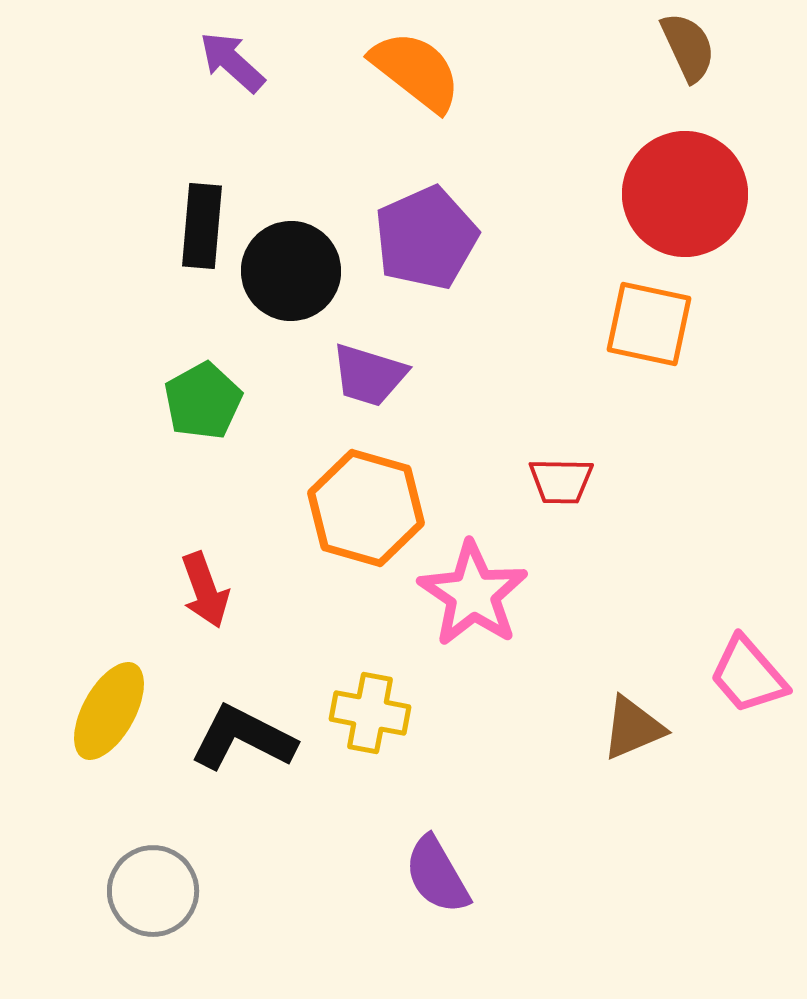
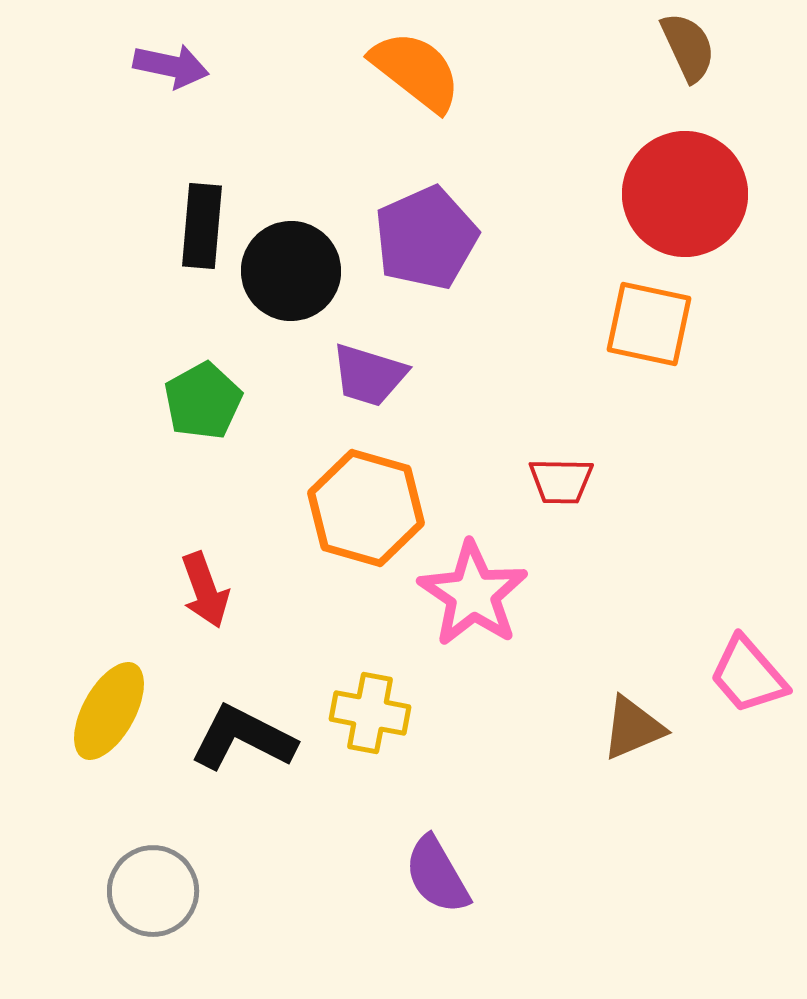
purple arrow: moved 61 px left, 4 px down; rotated 150 degrees clockwise
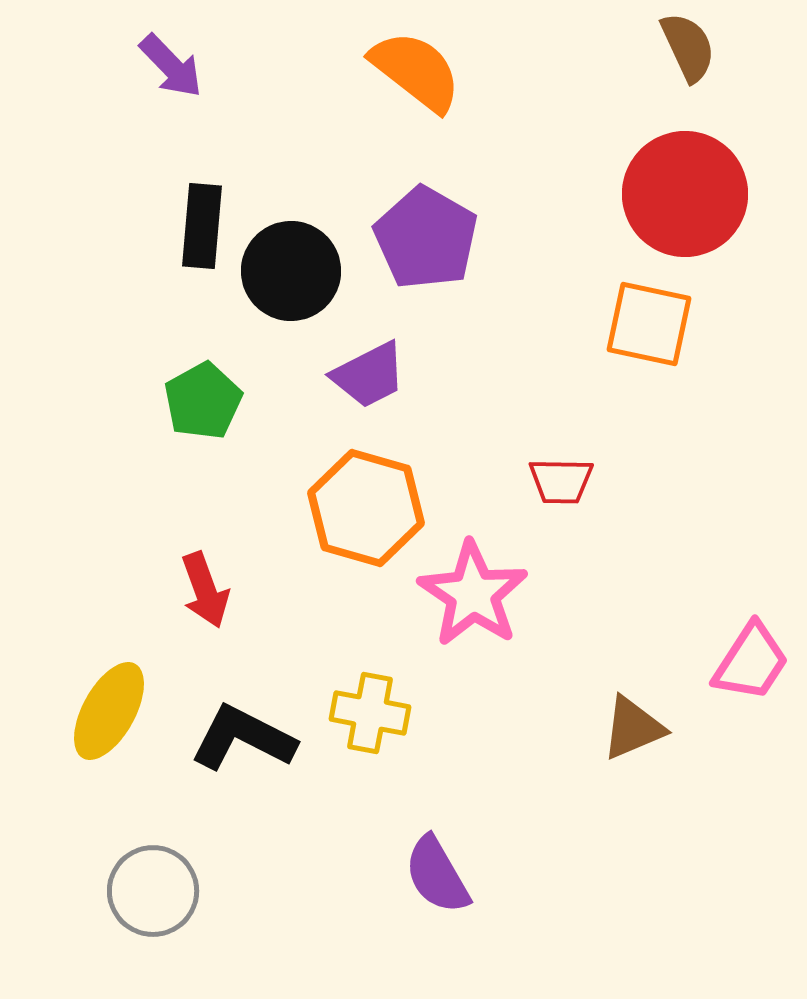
purple arrow: rotated 34 degrees clockwise
purple pentagon: rotated 18 degrees counterclockwise
purple trapezoid: rotated 44 degrees counterclockwise
pink trapezoid: moved 3 px right, 13 px up; rotated 106 degrees counterclockwise
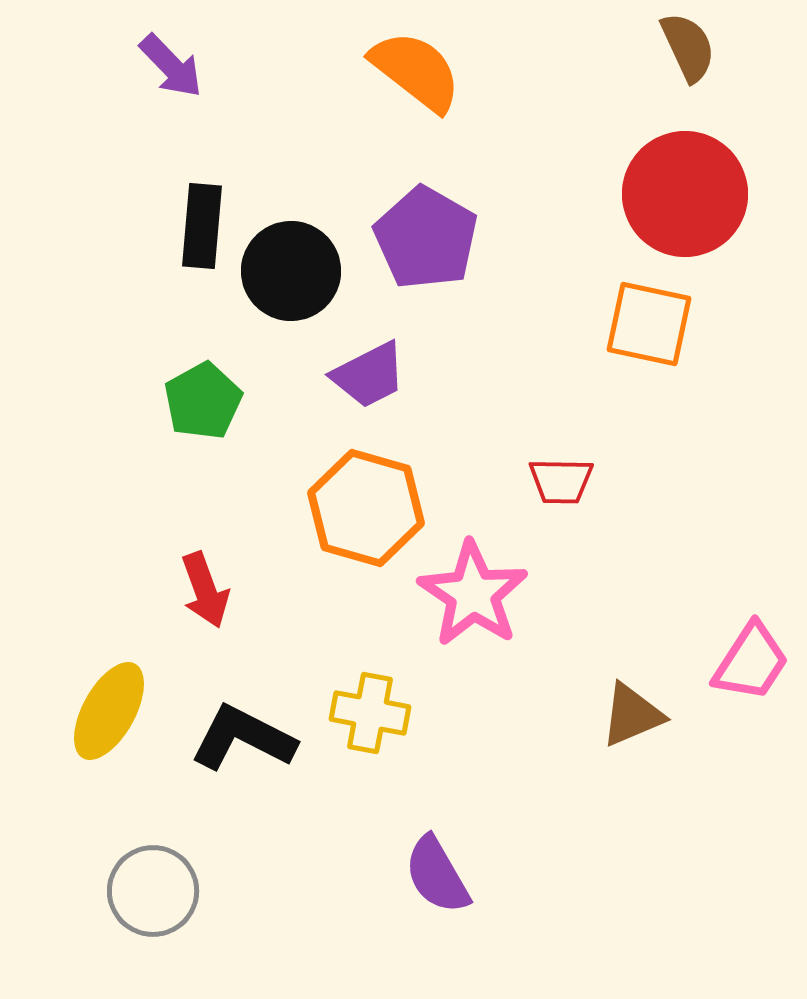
brown triangle: moved 1 px left, 13 px up
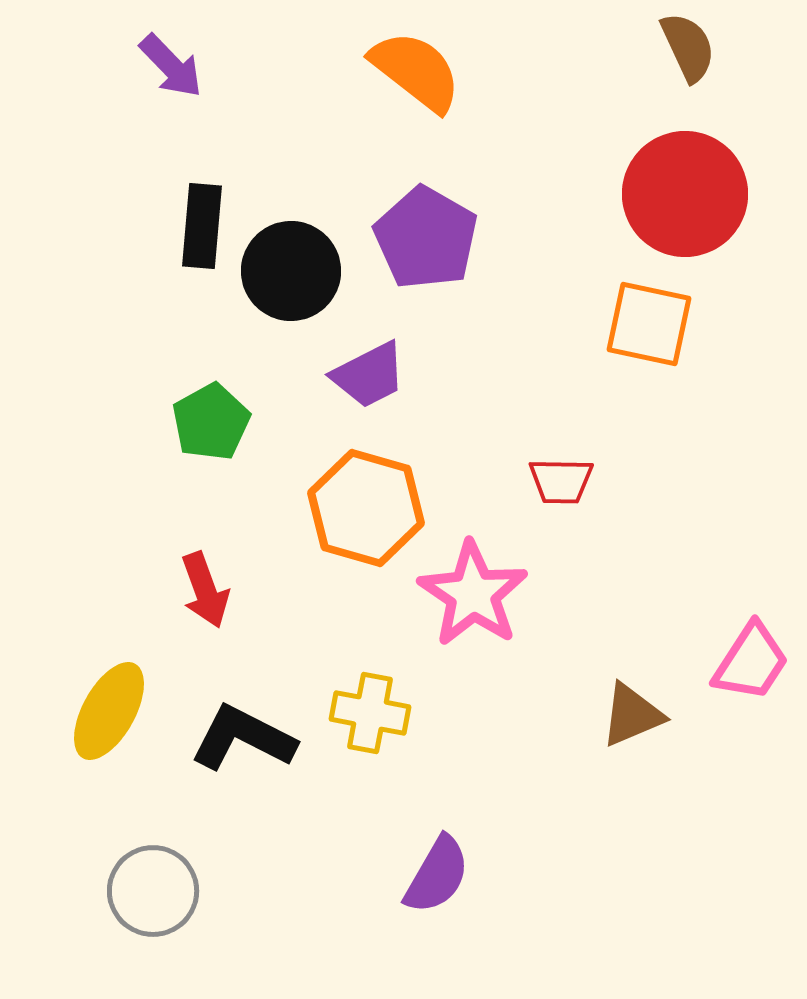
green pentagon: moved 8 px right, 21 px down
purple semicircle: rotated 120 degrees counterclockwise
